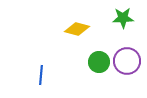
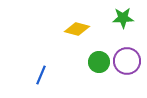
blue line: rotated 18 degrees clockwise
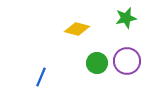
green star: moved 3 px right; rotated 10 degrees counterclockwise
green circle: moved 2 px left, 1 px down
blue line: moved 2 px down
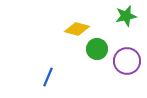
green star: moved 2 px up
green circle: moved 14 px up
blue line: moved 7 px right
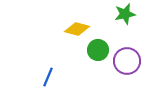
green star: moved 1 px left, 2 px up
green circle: moved 1 px right, 1 px down
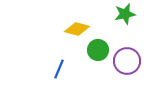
blue line: moved 11 px right, 8 px up
